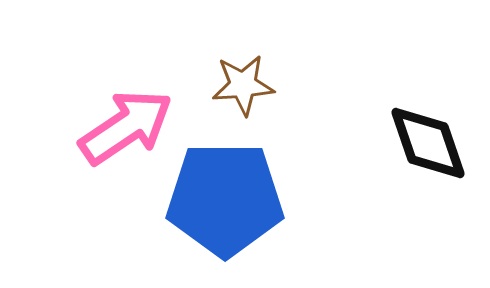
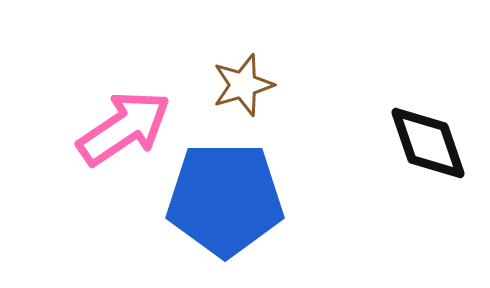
brown star: rotated 12 degrees counterclockwise
pink arrow: moved 2 px left, 1 px down
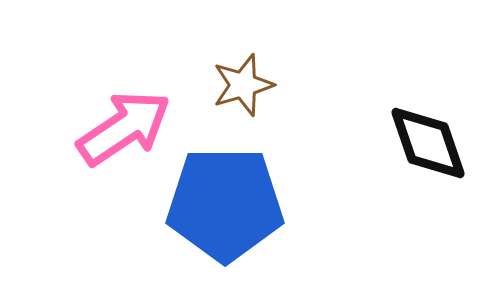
blue pentagon: moved 5 px down
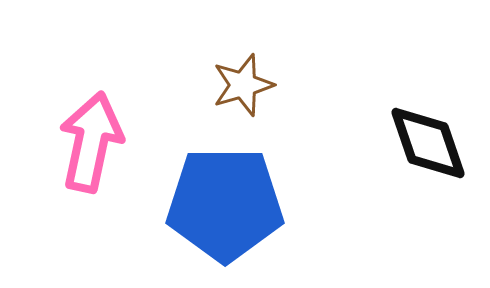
pink arrow: moved 33 px left, 14 px down; rotated 44 degrees counterclockwise
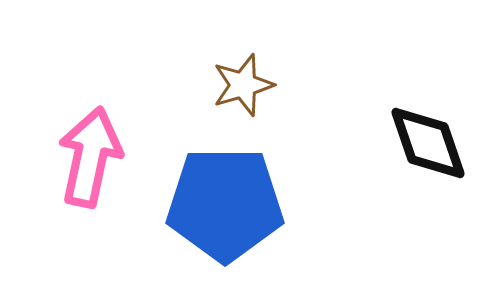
pink arrow: moved 1 px left, 15 px down
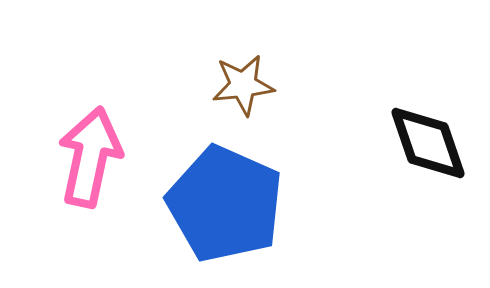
brown star: rotated 10 degrees clockwise
blue pentagon: rotated 24 degrees clockwise
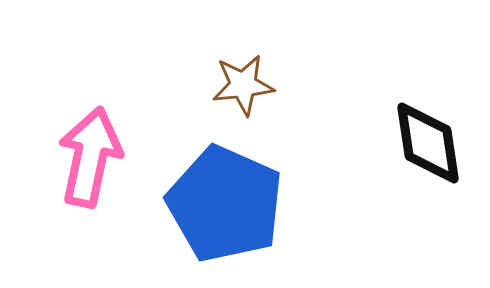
black diamond: rotated 10 degrees clockwise
